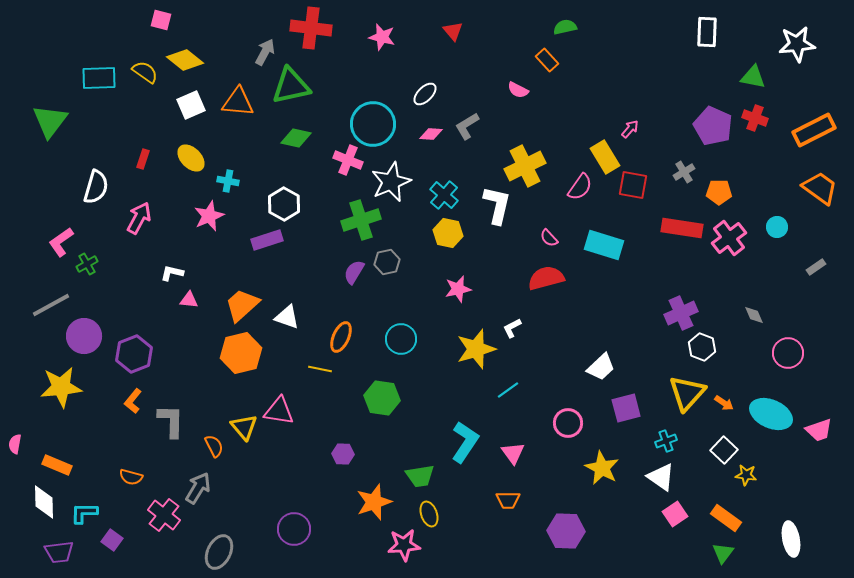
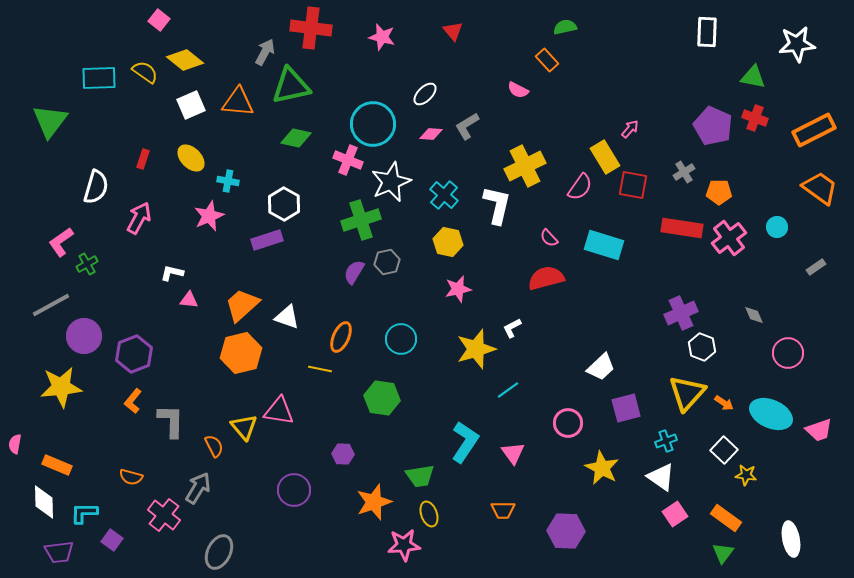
pink square at (161, 20): moved 2 px left; rotated 25 degrees clockwise
yellow hexagon at (448, 233): moved 9 px down
orange trapezoid at (508, 500): moved 5 px left, 10 px down
purple circle at (294, 529): moved 39 px up
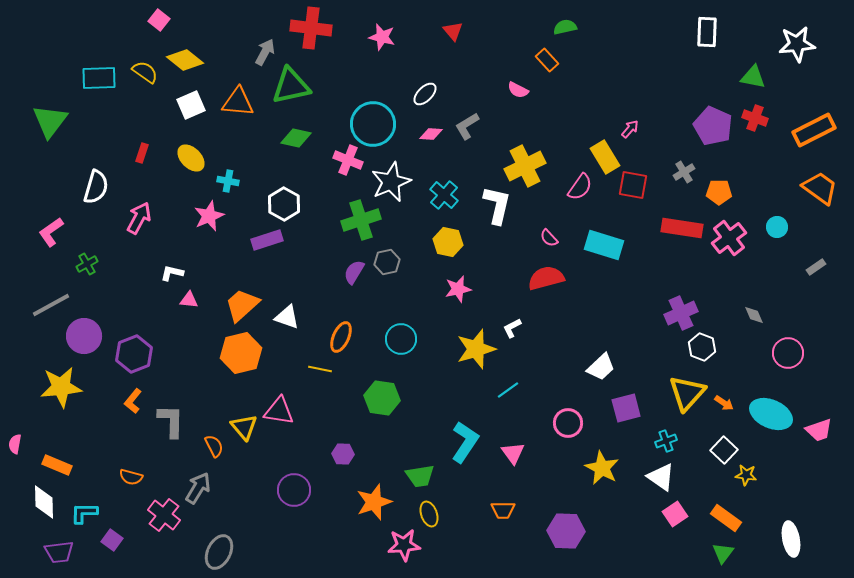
red rectangle at (143, 159): moved 1 px left, 6 px up
pink L-shape at (61, 242): moved 10 px left, 10 px up
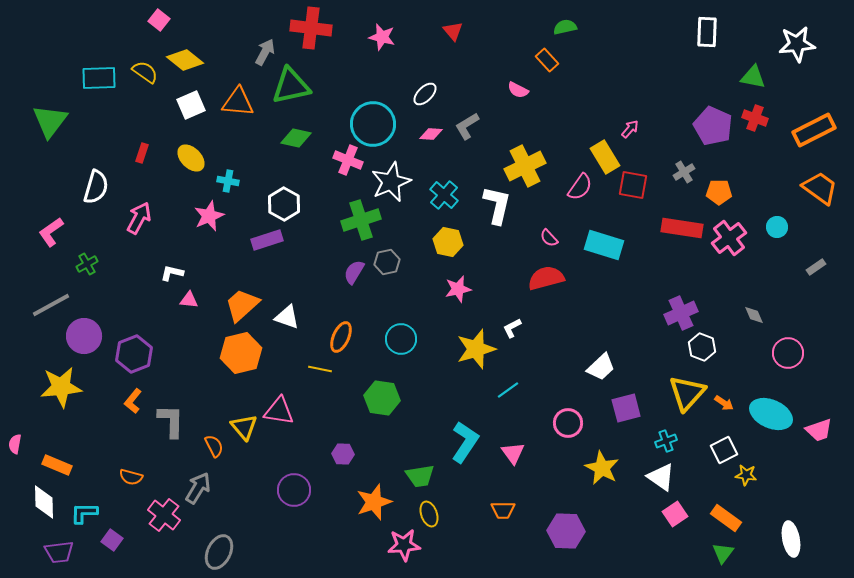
white square at (724, 450): rotated 20 degrees clockwise
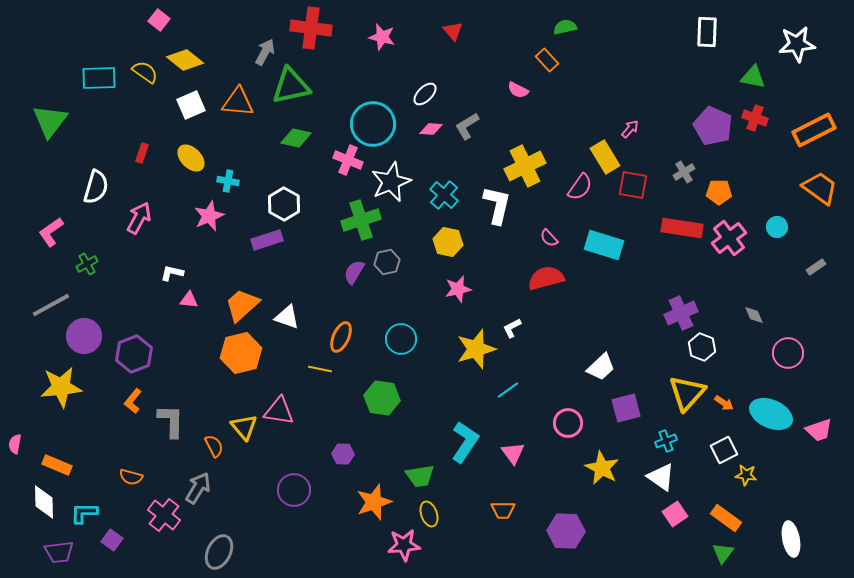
pink diamond at (431, 134): moved 5 px up
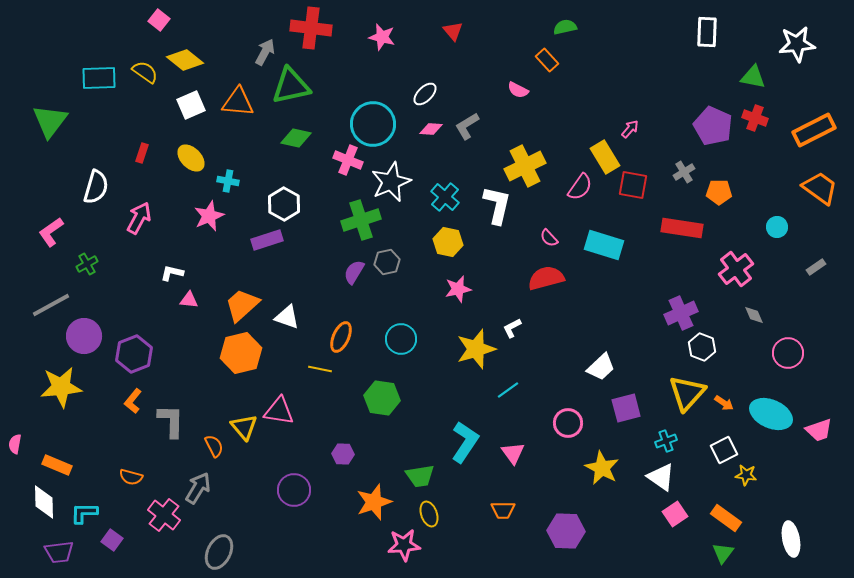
cyan cross at (444, 195): moved 1 px right, 2 px down
pink cross at (729, 238): moved 7 px right, 31 px down
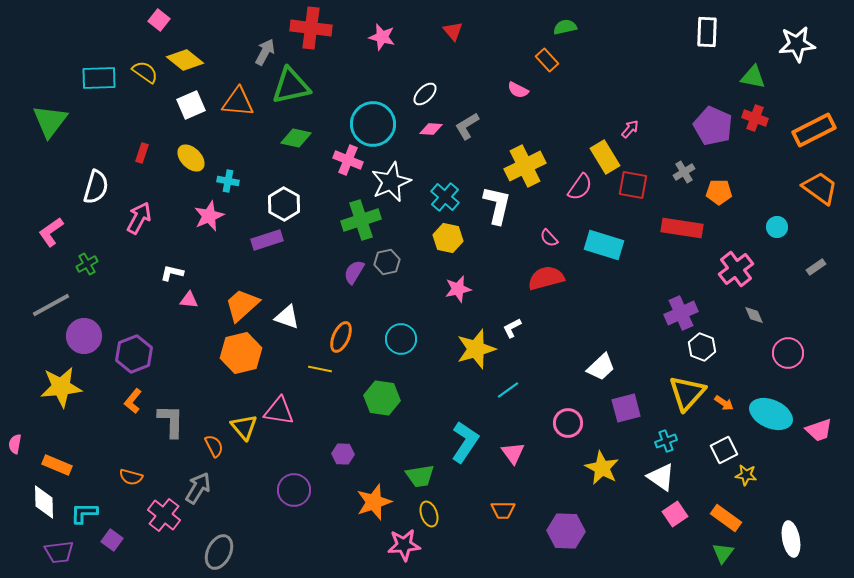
yellow hexagon at (448, 242): moved 4 px up
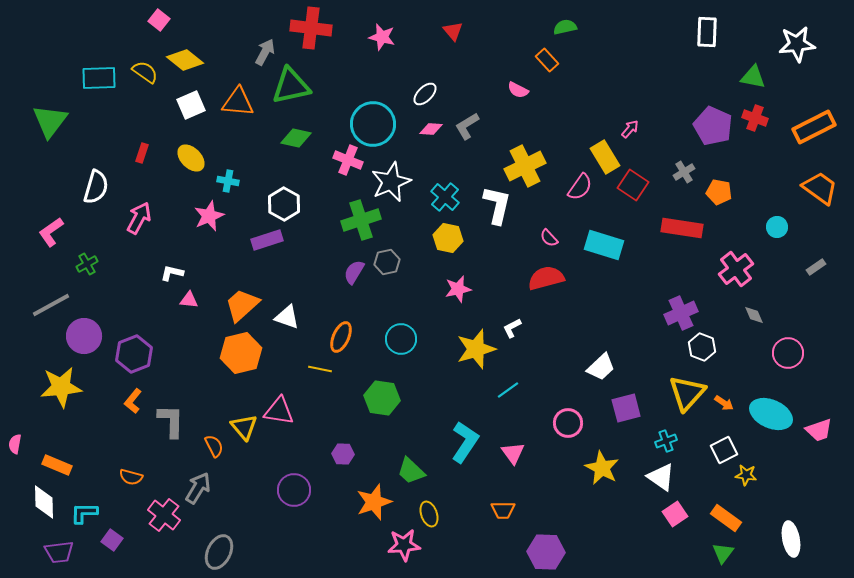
orange rectangle at (814, 130): moved 3 px up
red square at (633, 185): rotated 24 degrees clockwise
orange pentagon at (719, 192): rotated 10 degrees clockwise
green trapezoid at (420, 476): moved 9 px left, 5 px up; rotated 52 degrees clockwise
purple hexagon at (566, 531): moved 20 px left, 21 px down
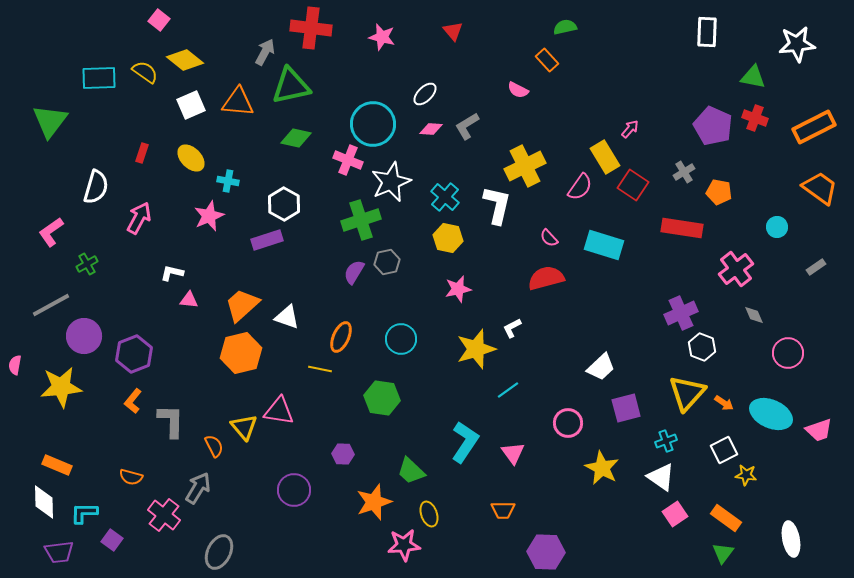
pink semicircle at (15, 444): moved 79 px up
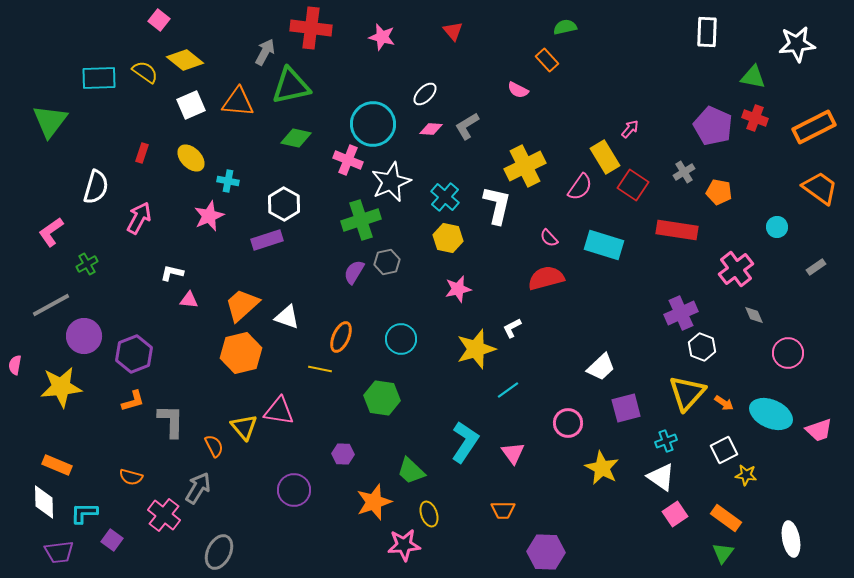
red rectangle at (682, 228): moved 5 px left, 2 px down
orange L-shape at (133, 401): rotated 145 degrees counterclockwise
